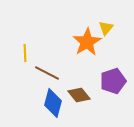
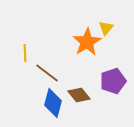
brown line: rotated 10 degrees clockwise
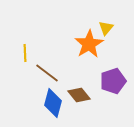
orange star: moved 2 px right, 2 px down
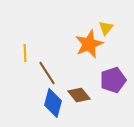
orange star: rotated 8 degrees clockwise
brown line: rotated 20 degrees clockwise
purple pentagon: moved 1 px up
